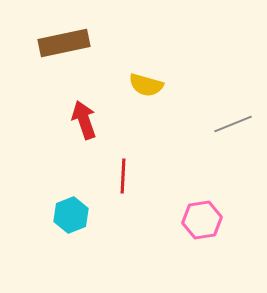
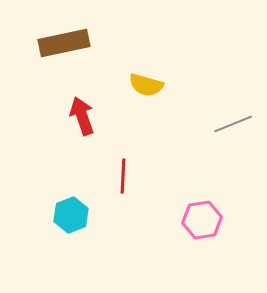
red arrow: moved 2 px left, 4 px up
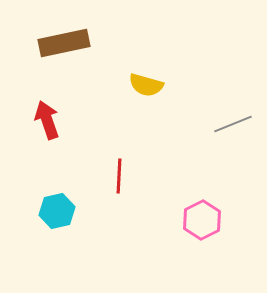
red arrow: moved 35 px left, 4 px down
red line: moved 4 px left
cyan hexagon: moved 14 px left, 4 px up; rotated 8 degrees clockwise
pink hexagon: rotated 18 degrees counterclockwise
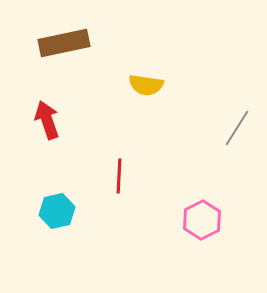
yellow semicircle: rotated 8 degrees counterclockwise
gray line: moved 4 px right, 4 px down; rotated 36 degrees counterclockwise
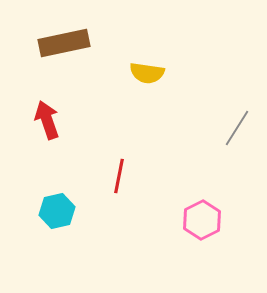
yellow semicircle: moved 1 px right, 12 px up
red line: rotated 8 degrees clockwise
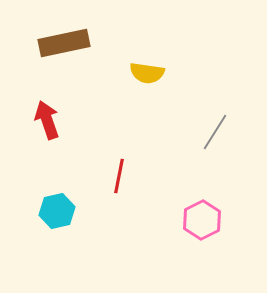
gray line: moved 22 px left, 4 px down
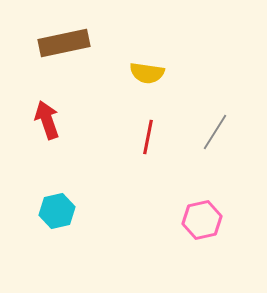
red line: moved 29 px right, 39 px up
pink hexagon: rotated 15 degrees clockwise
